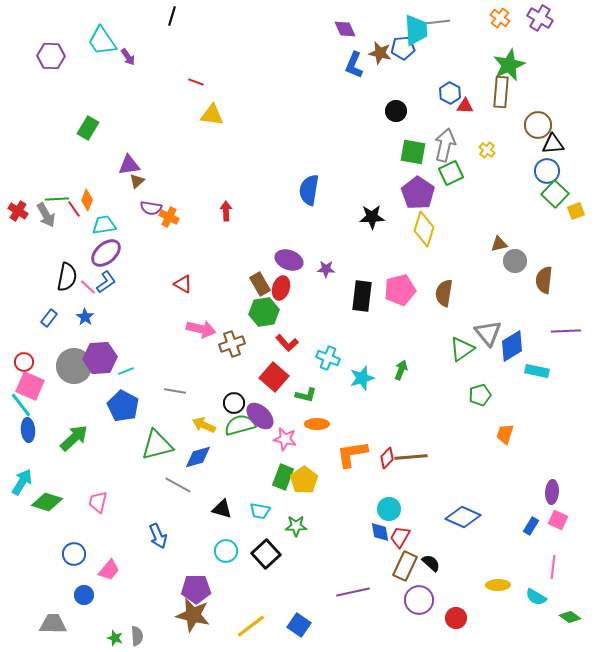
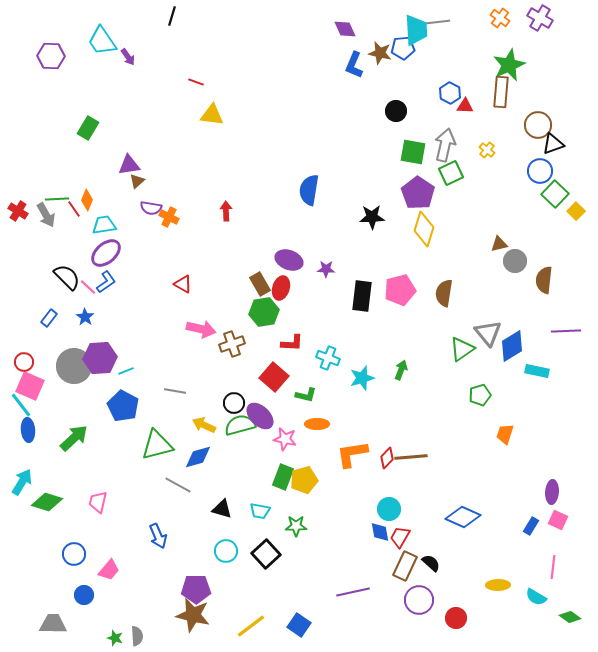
black triangle at (553, 144): rotated 15 degrees counterclockwise
blue circle at (547, 171): moved 7 px left
yellow square at (576, 211): rotated 24 degrees counterclockwise
black semicircle at (67, 277): rotated 56 degrees counterclockwise
red L-shape at (287, 343): moved 5 px right; rotated 45 degrees counterclockwise
yellow pentagon at (304, 480): rotated 20 degrees clockwise
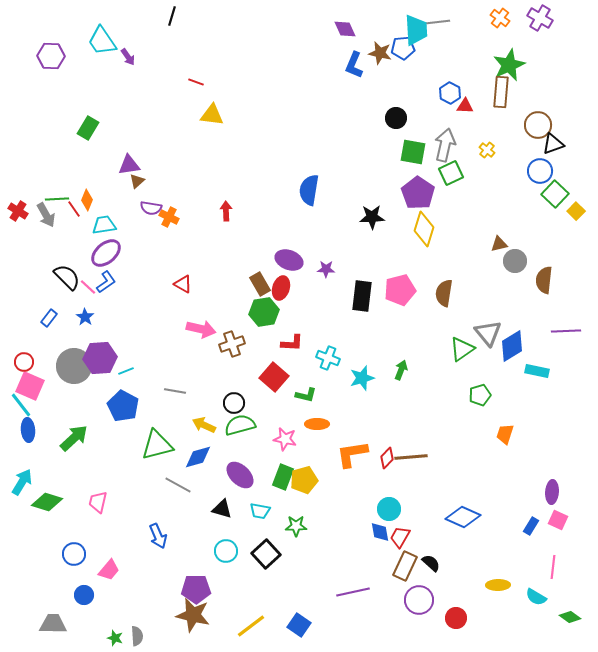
black circle at (396, 111): moved 7 px down
purple ellipse at (260, 416): moved 20 px left, 59 px down
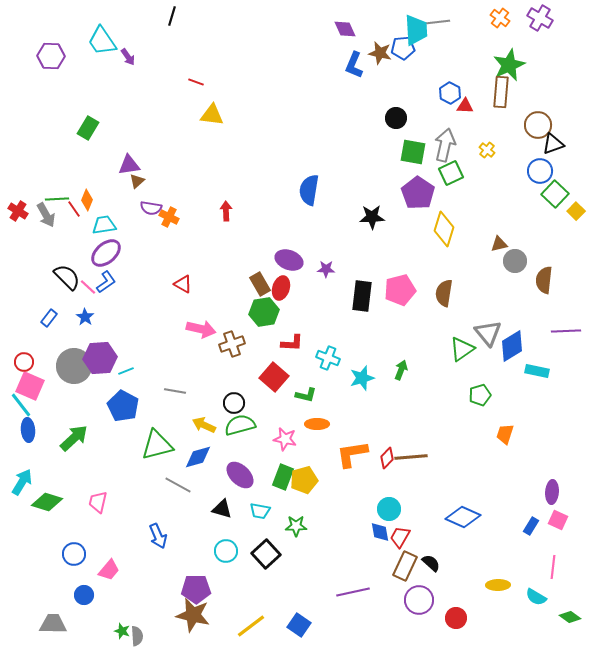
yellow diamond at (424, 229): moved 20 px right
green star at (115, 638): moved 7 px right, 7 px up
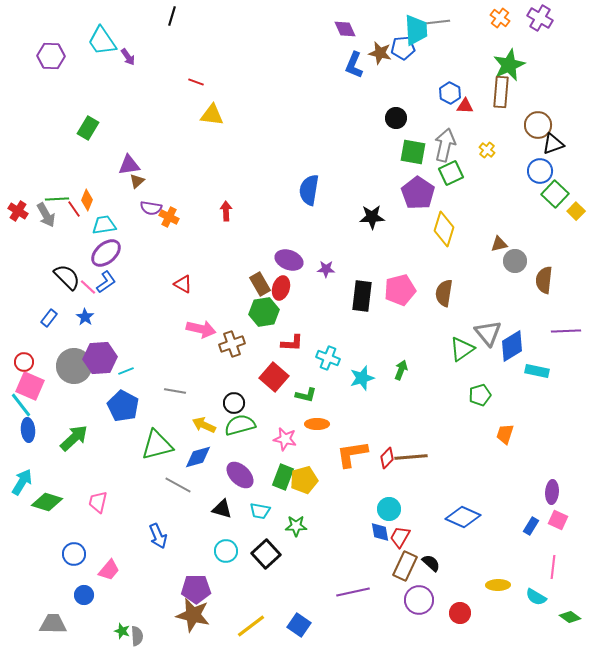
red circle at (456, 618): moved 4 px right, 5 px up
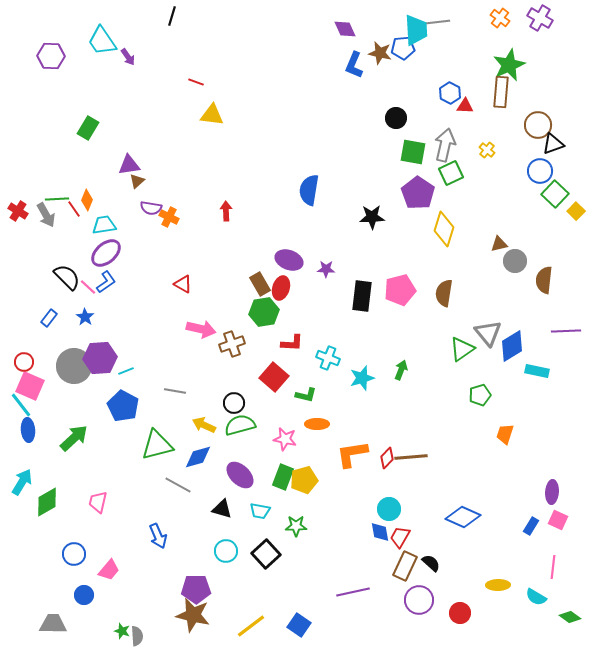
green diamond at (47, 502): rotated 48 degrees counterclockwise
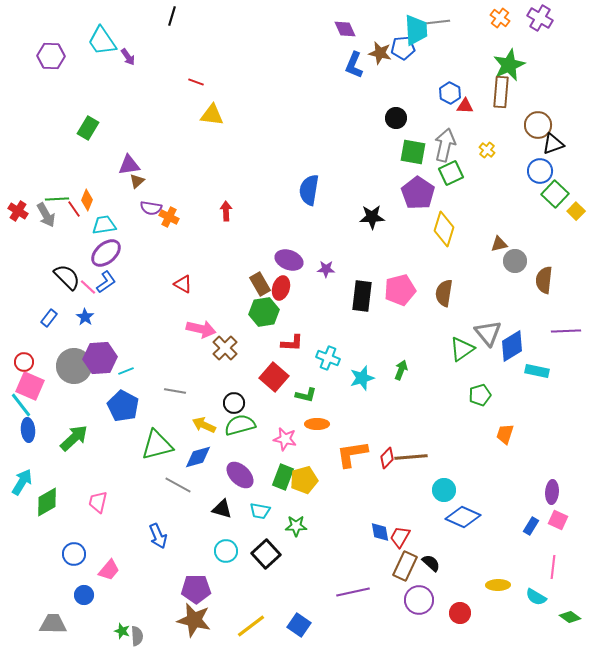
brown cross at (232, 344): moved 7 px left, 4 px down; rotated 25 degrees counterclockwise
cyan circle at (389, 509): moved 55 px right, 19 px up
brown star at (193, 615): moved 1 px right, 5 px down
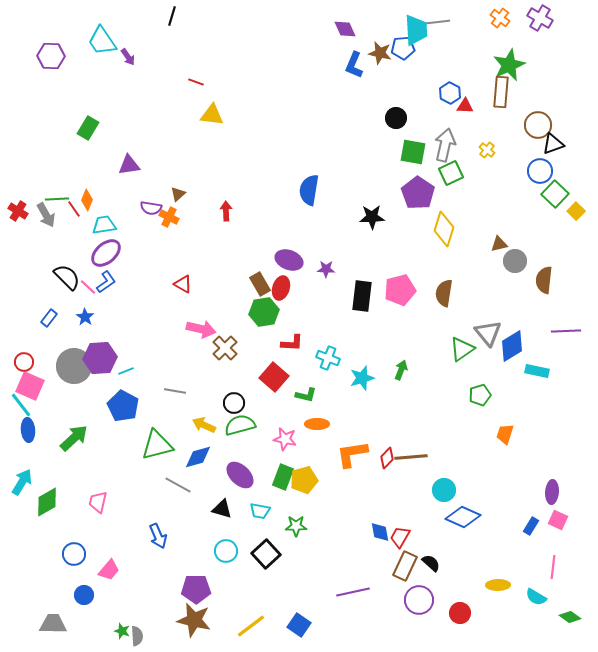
brown triangle at (137, 181): moved 41 px right, 13 px down
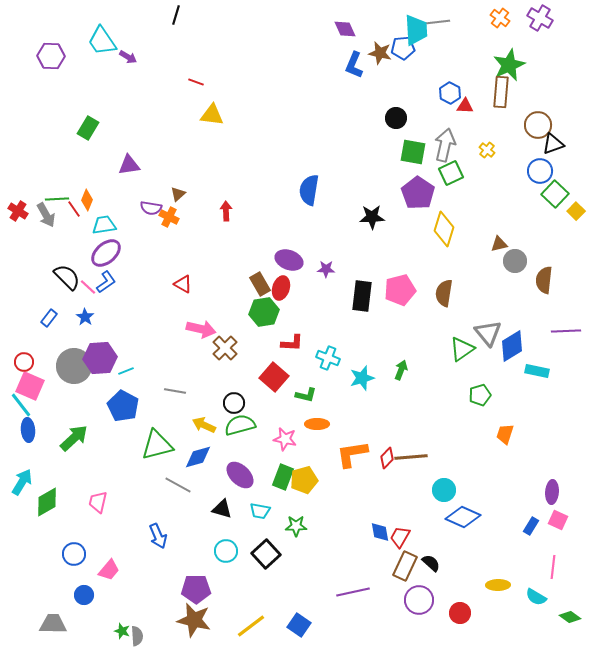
black line at (172, 16): moved 4 px right, 1 px up
purple arrow at (128, 57): rotated 24 degrees counterclockwise
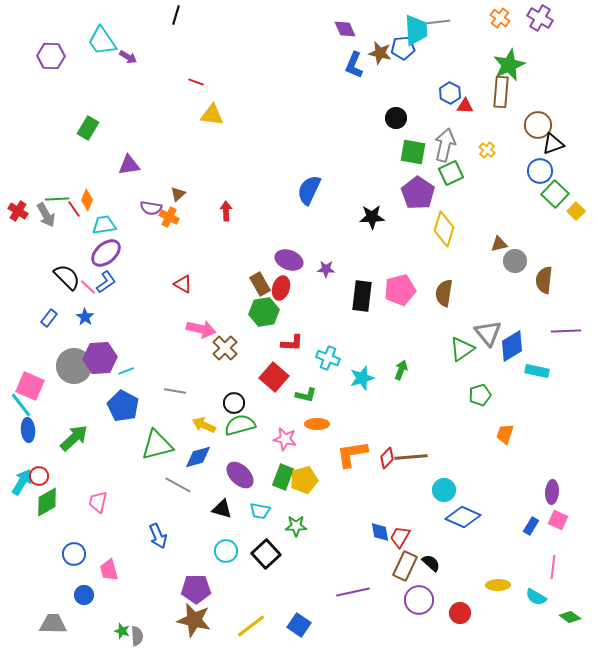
blue semicircle at (309, 190): rotated 16 degrees clockwise
red circle at (24, 362): moved 15 px right, 114 px down
pink trapezoid at (109, 570): rotated 125 degrees clockwise
